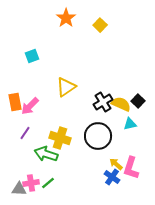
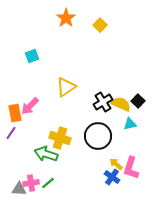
orange rectangle: moved 11 px down
purple line: moved 14 px left
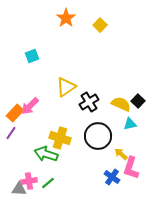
black cross: moved 14 px left
orange rectangle: rotated 54 degrees clockwise
yellow arrow: moved 5 px right, 10 px up
pink cross: moved 2 px left, 2 px up
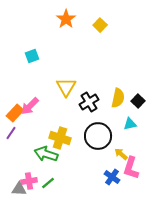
orange star: moved 1 px down
yellow triangle: rotated 25 degrees counterclockwise
yellow semicircle: moved 3 px left, 6 px up; rotated 78 degrees clockwise
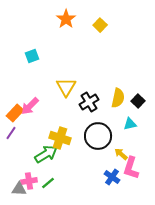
green arrow: rotated 130 degrees clockwise
